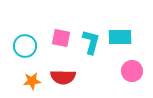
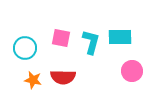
cyan circle: moved 2 px down
orange star: moved 1 px right, 1 px up; rotated 18 degrees clockwise
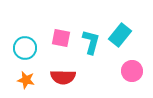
cyan rectangle: moved 2 px up; rotated 50 degrees counterclockwise
orange star: moved 7 px left
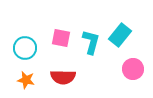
pink circle: moved 1 px right, 2 px up
